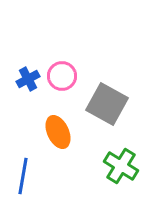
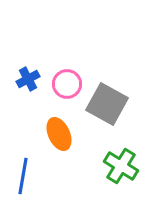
pink circle: moved 5 px right, 8 px down
orange ellipse: moved 1 px right, 2 px down
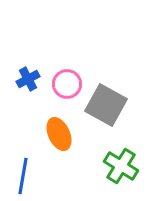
gray square: moved 1 px left, 1 px down
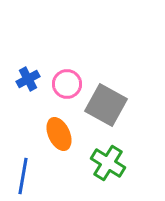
green cross: moved 13 px left, 3 px up
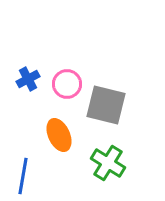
gray square: rotated 15 degrees counterclockwise
orange ellipse: moved 1 px down
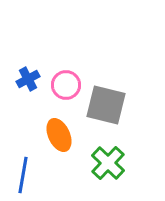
pink circle: moved 1 px left, 1 px down
green cross: rotated 12 degrees clockwise
blue line: moved 1 px up
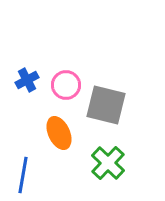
blue cross: moved 1 px left, 1 px down
orange ellipse: moved 2 px up
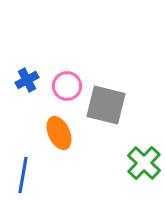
pink circle: moved 1 px right, 1 px down
green cross: moved 36 px right
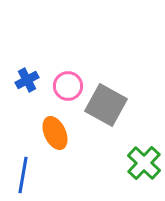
pink circle: moved 1 px right
gray square: rotated 15 degrees clockwise
orange ellipse: moved 4 px left
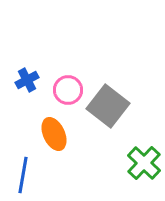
pink circle: moved 4 px down
gray square: moved 2 px right, 1 px down; rotated 9 degrees clockwise
orange ellipse: moved 1 px left, 1 px down
